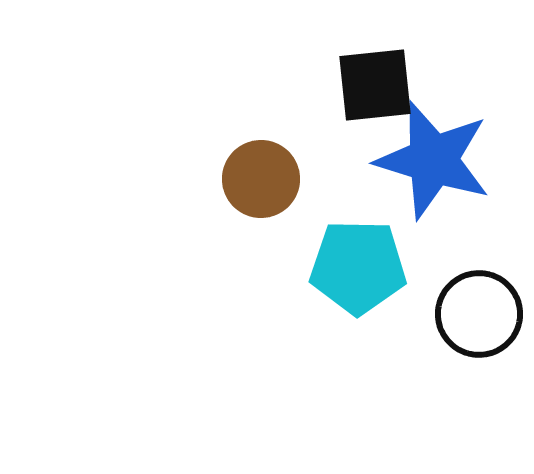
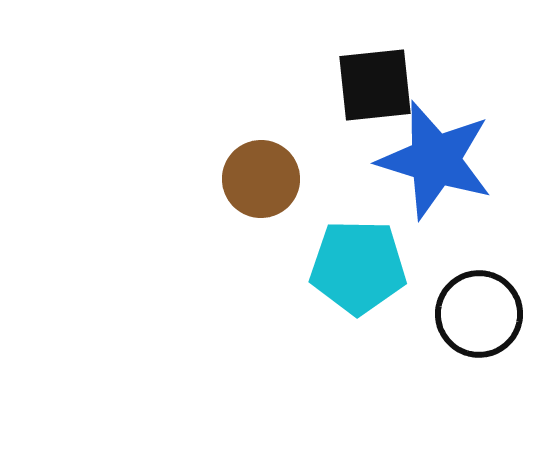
blue star: moved 2 px right
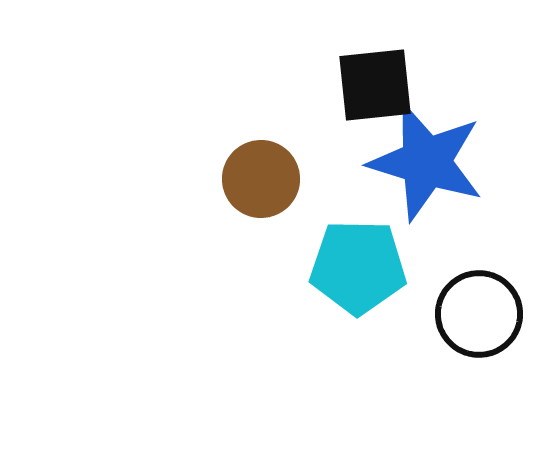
blue star: moved 9 px left, 2 px down
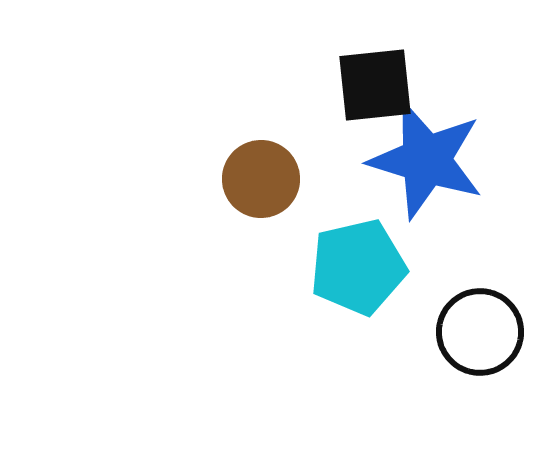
blue star: moved 2 px up
cyan pentagon: rotated 14 degrees counterclockwise
black circle: moved 1 px right, 18 px down
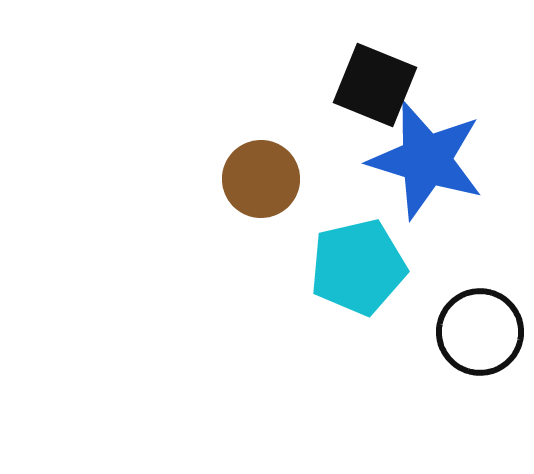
black square: rotated 28 degrees clockwise
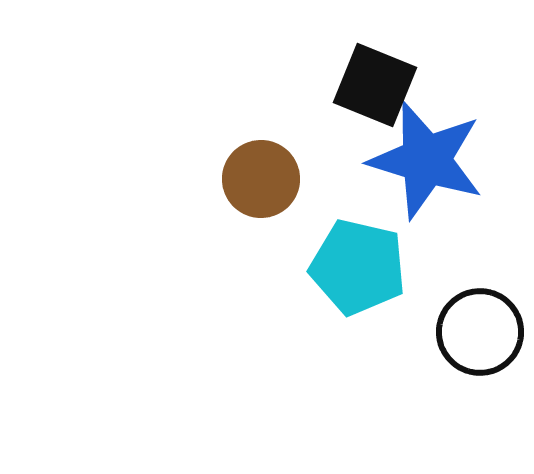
cyan pentagon: rotated 26 degrees clockwise
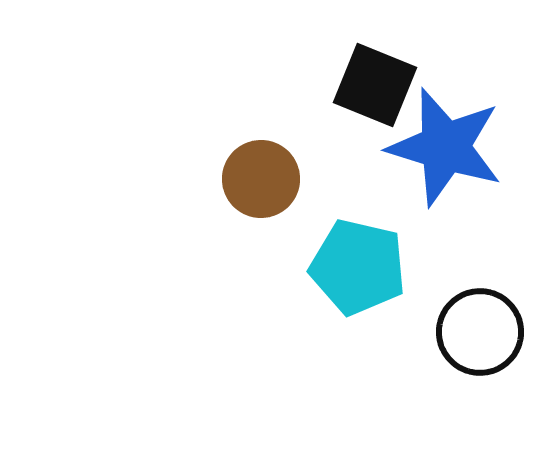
blue star: moved 19 px right, 13 px up
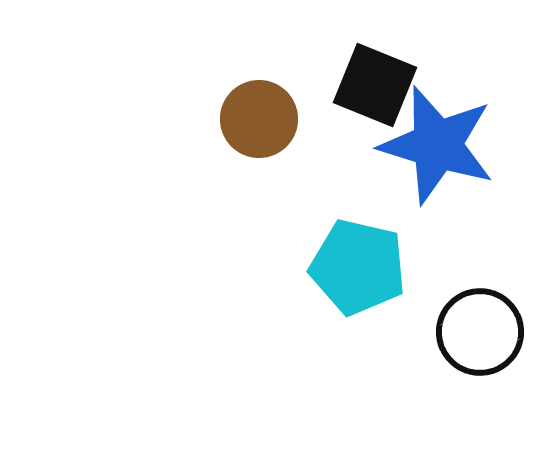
blue star: moved 8 px left, 2 px up
brown circle: moved 2 px left, 60 px up
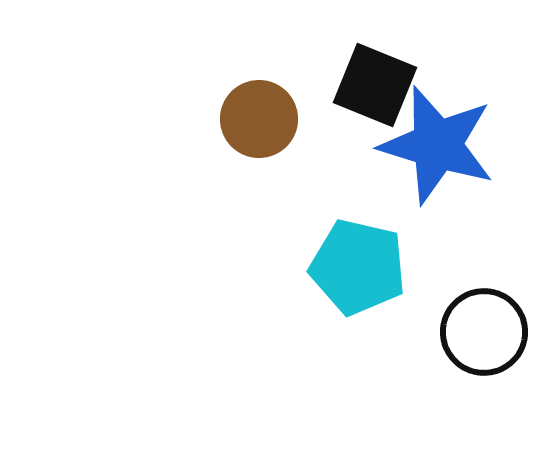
black circle: moved 4 px right
